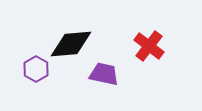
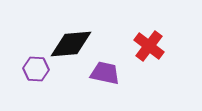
purple hexagon: rotated 25 degrees counterclockwise
purple trapezoid: moved 1 px right, 1 px up
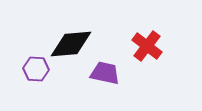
red cross: moved 2 px left
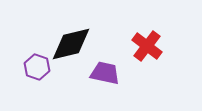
black diamond: rotated 9 degrees counterclockwise
purple hexagon: moved 1 px right, 2 px up; rotated 15 degrees clockwise
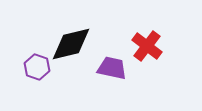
purple trapezoid: moved 7 px right, 5 px up
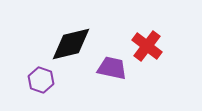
purple hexagon: moved 4 px right, 13 px down
